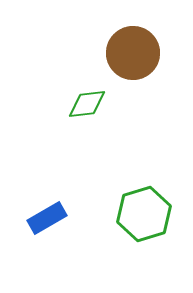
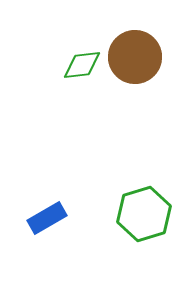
brown circle: moved 2 px right, 4 px down
green diamond: moved 5 px left, 39 px up
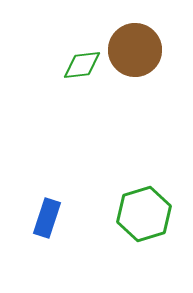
brown circle: moved 7 px up
blue rectangle: rotated 42 degrees counterclockwise
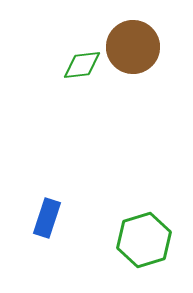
brown circle: moved 2 px left, 3 px up
green hexagon: moved 26 px down
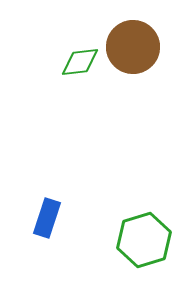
green diamond: moved 2 px left, 3 px up
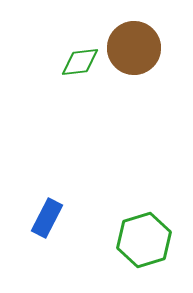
brown circle: moved 1 px right, 1 px down
blue rectangle: rotated 9 degrees clockwise
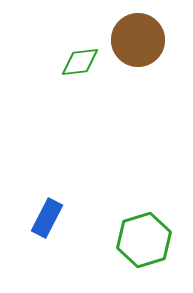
brown circle: moved 4 px right, 8 px up
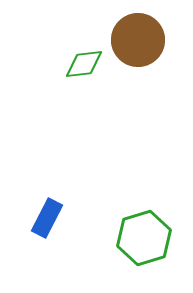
green diamond: moved 4 px right, 2 px down
green hexagon: moved 2 px up
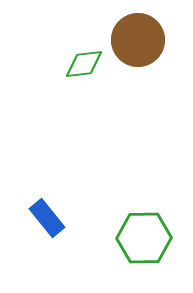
blue rectangle: rotated 66 degrees counterclockwise
green hexagon: rotated 16 degrees clockwise
